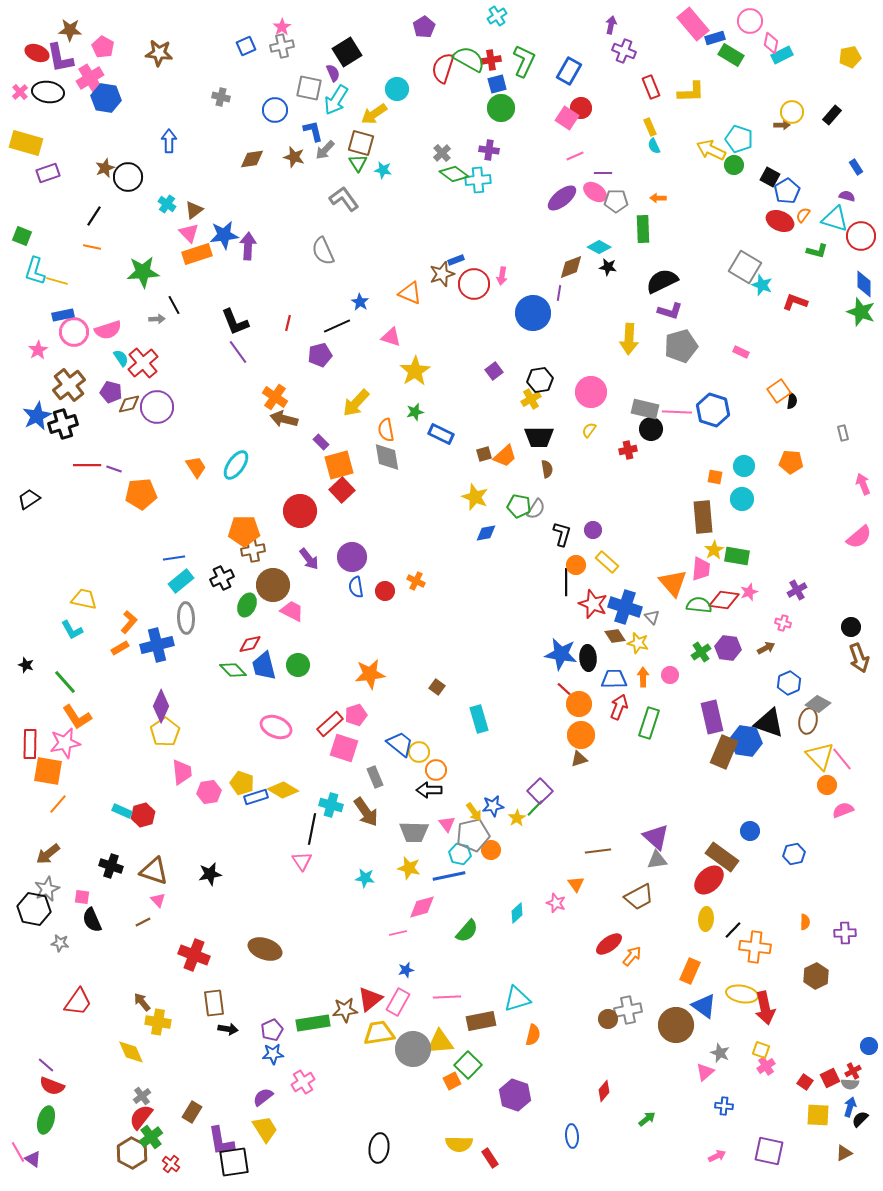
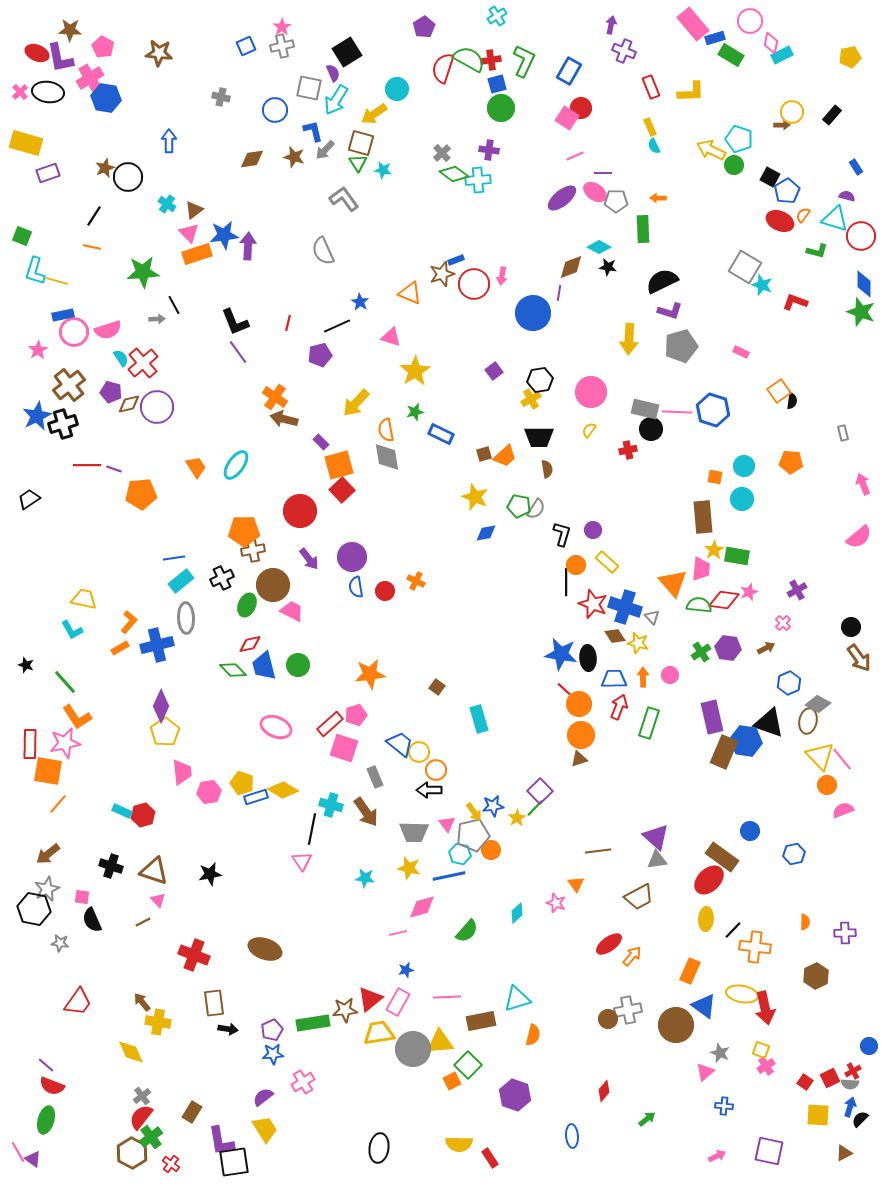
pink cross at (783, 623): rotated 28 degrees clockwise
brown arrow at (859, 658): rotated 16 degrees counterclockwise
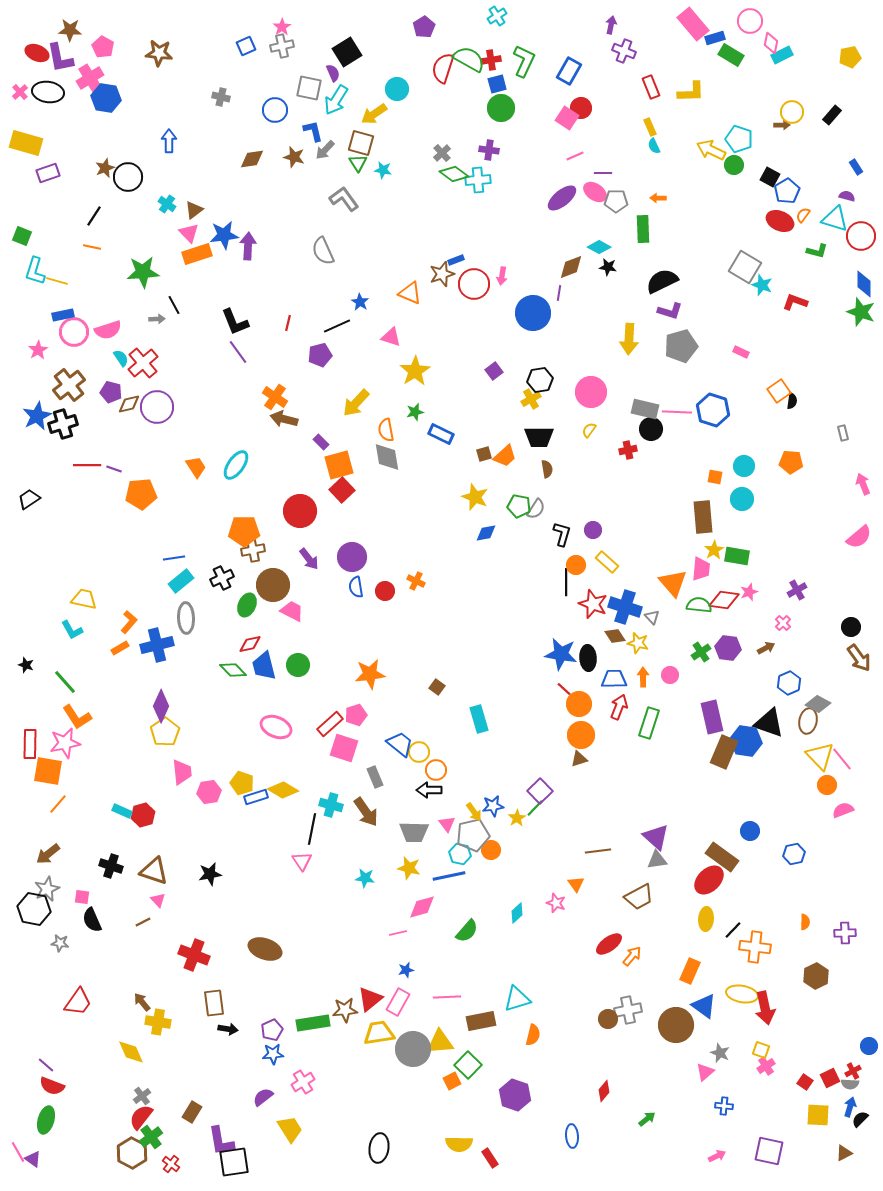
yellow trapezoid at (265, 1129): moved 25 px right
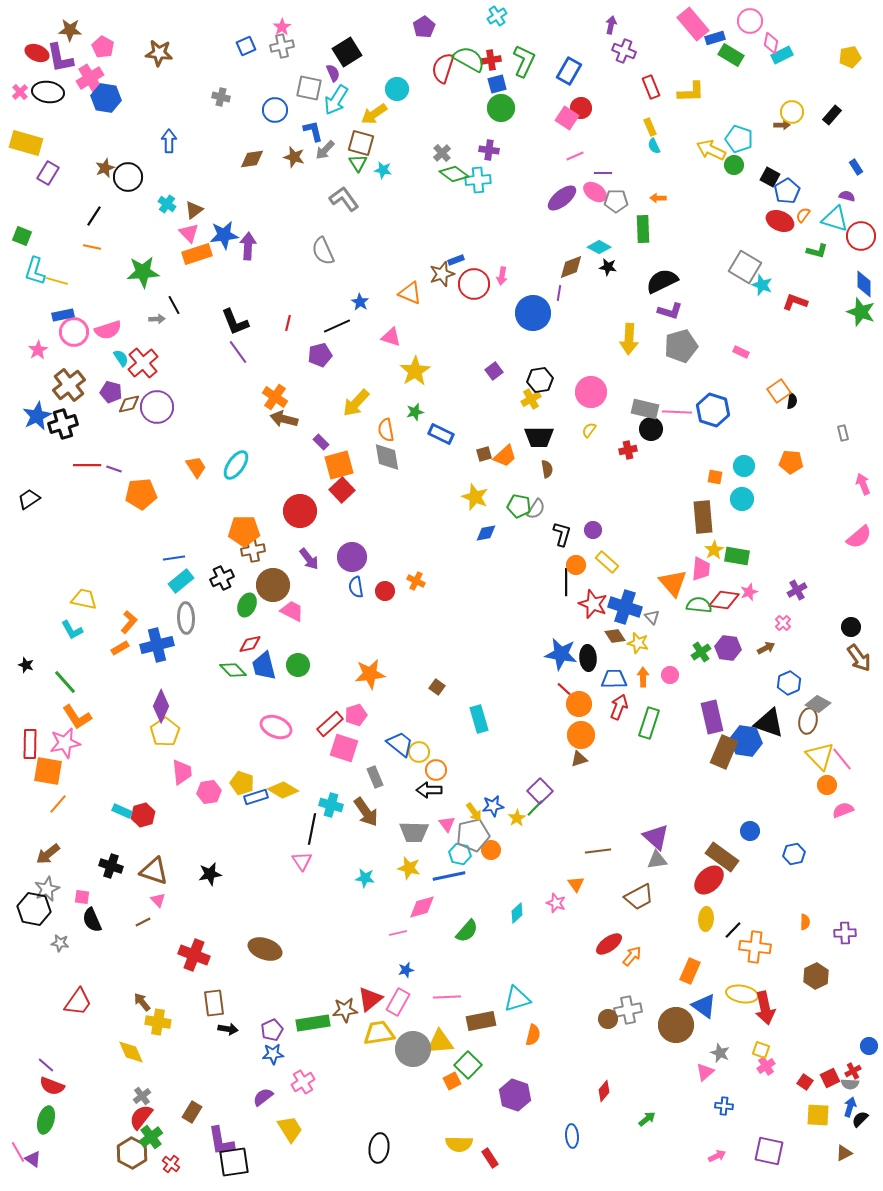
purple rectangle at (48, 173): rotated 40 degrees counterclockwise
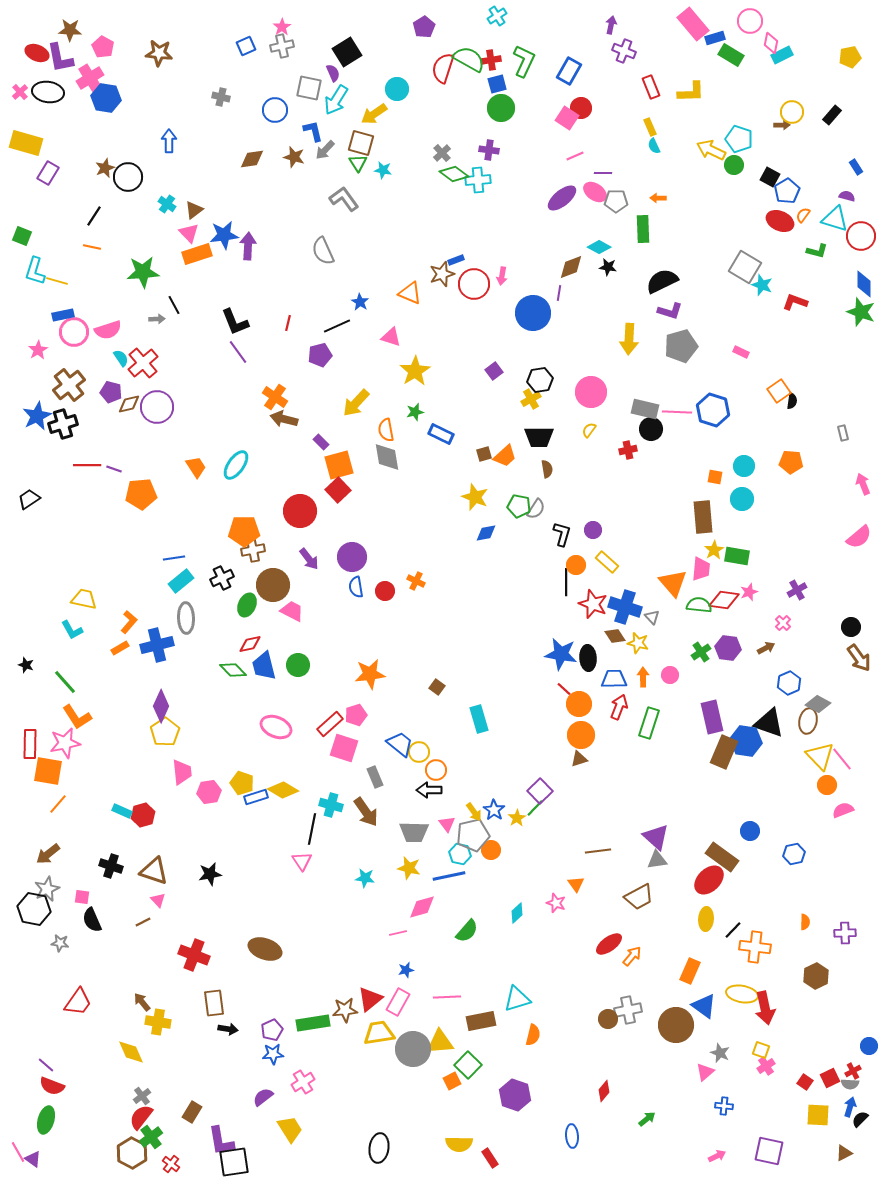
red square at (342, 490): moved 4 px left
blue star at (493, 806): moved 1 px right, 4 px down; rotated 30 degrees counterclockwise
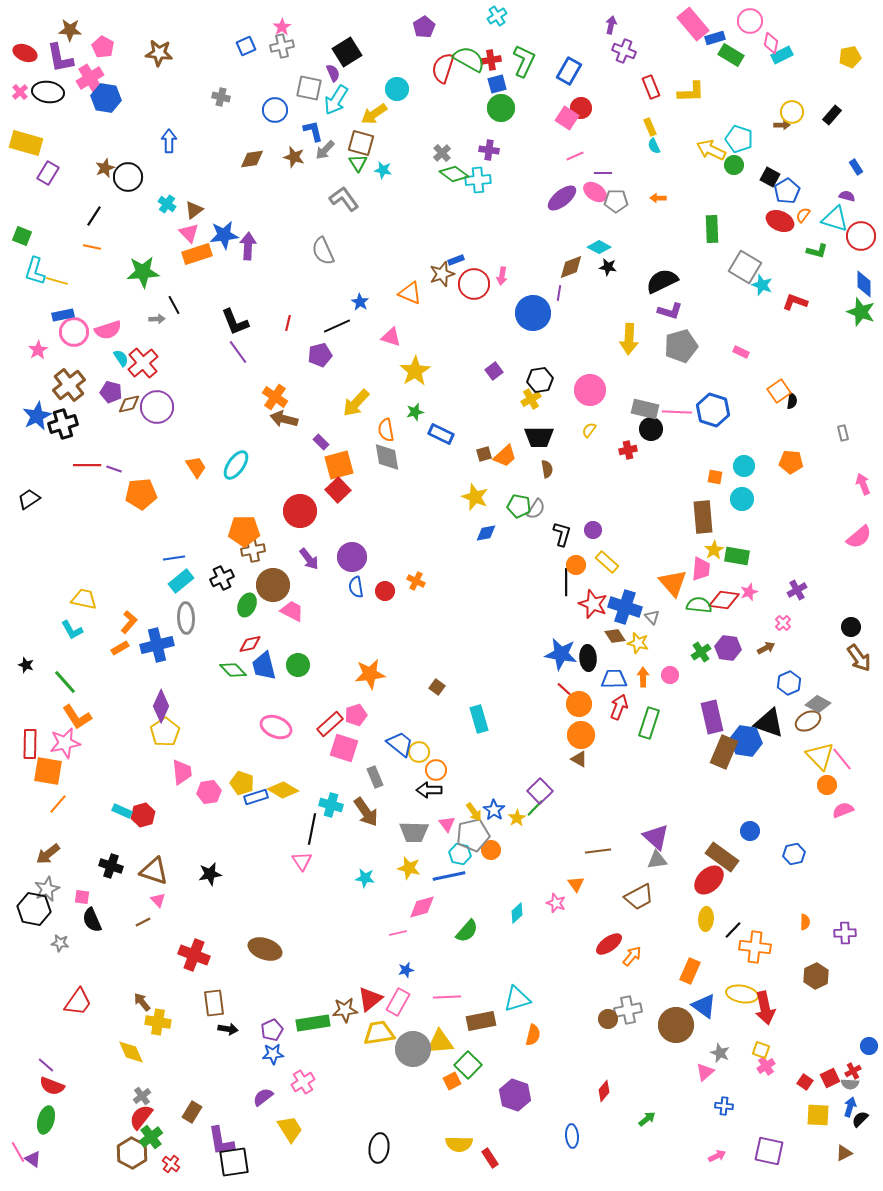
red ellipse at (37, 53): moved 12 px left
green rectangle at (643, 229): moved 69 px right
pink circle at (591, 392): moved 1 px left, 2 px up
brown ellipse at (808, 721): rotated 50 degrees clockwise
brown triangle at (579, 759): rotated 48 degrees clockwise
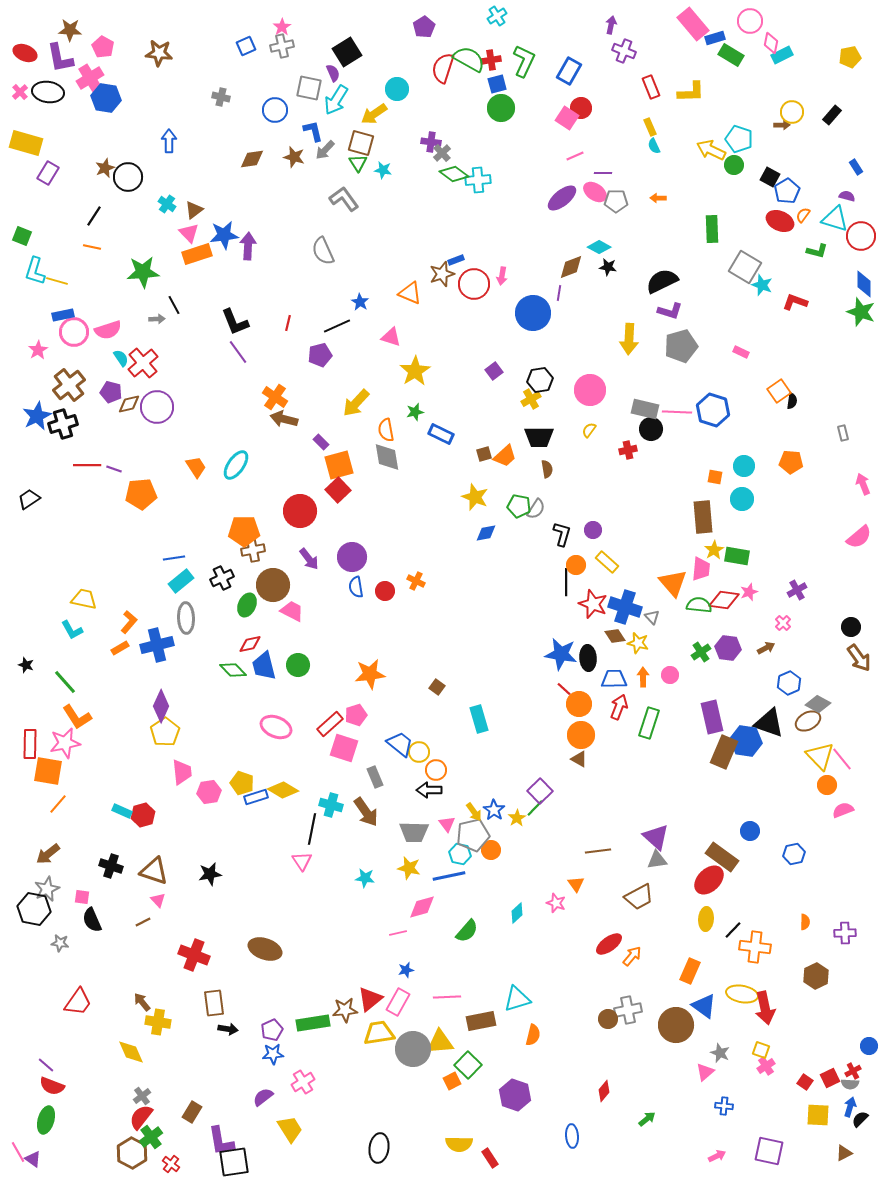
purple cross at (489, 150): moved 58 px left, 8 px up
